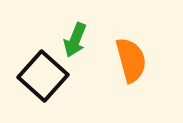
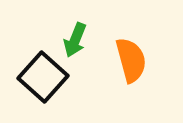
black square: moved 1 px down
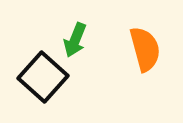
orange semicircle: moved 14 px right, 11 px up
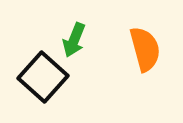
green arrow: moved 1 px left
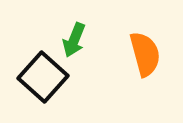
orange semicircle: moved 5 px down
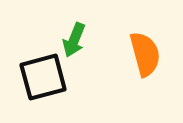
black square: rotated 33 degrees clockwise
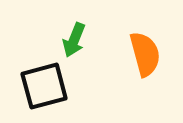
black square: moved 1 px right, 9 px down
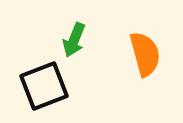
black square: rotated 6 degrees counterclockwise
